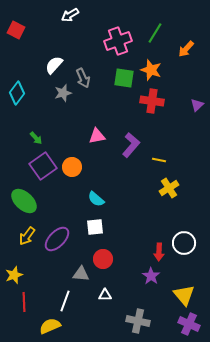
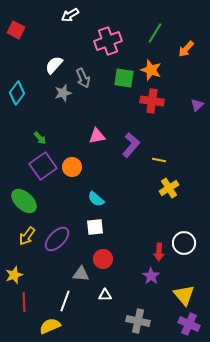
pink cross: moved 10 px left
green arrow: moved 4 px right
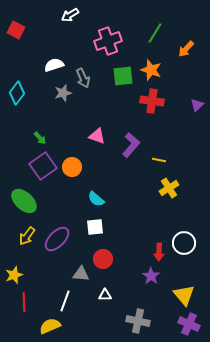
white semicircle: rotated 30 degrees clockwise
green square: moved 1 px left, 2 px up; rotated 15 degrees counterclockwise
pink triangle: rotated 30 degrees clockwise
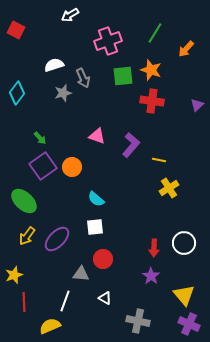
red arrow: moved 5 px left, 4 px up
white triangle: moved 3 px down; rotated 32 degrees clockwise
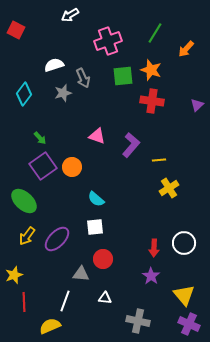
cyan diamond: moved 7 px right, 1 px down
yellow line: rotated 16 degrees counterclockwise
white triangle: rotated 24 degrees counterclockwise
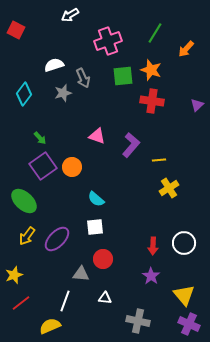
red arrow: moved 1 px left, 2 px up
red line: moved 3 px left, 1 px down; rotated 54 degrees clockwise
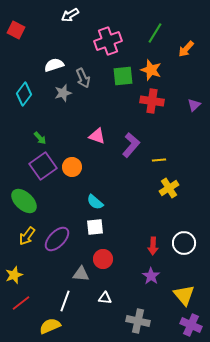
purple triangle: moved 3 px left
cyan semicircle: moved 1 px left, 3 px down
purple cross: moved 2 px right, 1 px down
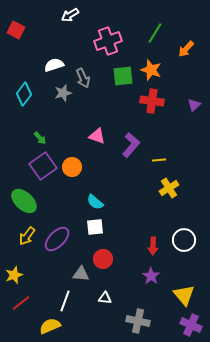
white circle: moved 3 px up
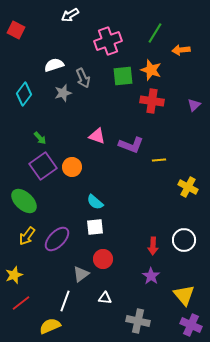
orange arrow: moved 5 px left, 1 px down; rotated 42 degrees clockwise
purple L-shape: rotated 70 degrees clockwise
yellow cross: moved 19 px right, 1 px up; rotated 30 degrees counterclockwise
gray triangle: rotated 42 degrees counterclockwise
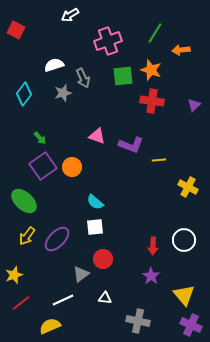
white line: moved 2 px left, 1 px up; rotated 45 degrees clockwise
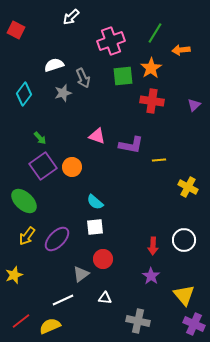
white arrow: moved 1 px right, 2 px down; rotated 12 degrees counterclockwise
pink cross: moved 3 px right
orange star: moved 2 px up; rotated 20 degrees clockwise
purple L-shape: rotated 10 degrees counterclockwise
red line: moved 18 px down
purple cross: moved 3 px right, 1 px up
